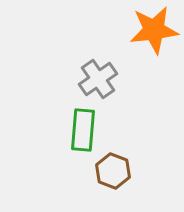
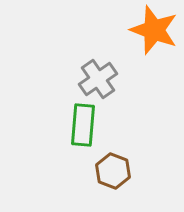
orange star: rotated 27 degrees clockwise
green rectangle: moved 5 px up
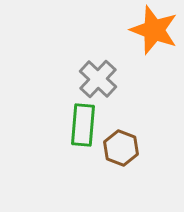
gray cross: rotated 12 degrees counterclockwise
brown hexagon: moved 8 px right, 23 px up
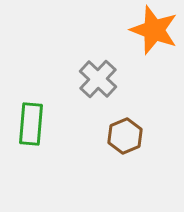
green rectangle: moved 52 px left, 1 px up
brown hexagon: moved 4 px right, 12 px up; rotated 16 degrees clockwise
